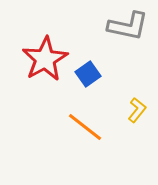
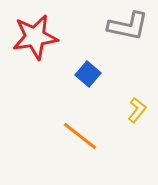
red star: moved 10 px left, 22 px up; rotated 21 degrees clockwise
blue square: rotated 15 degrees counterclockwise
orange line: moved 5 px left, 9 px down
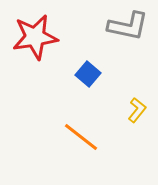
orange line: moved 1 px right, 1 px down
